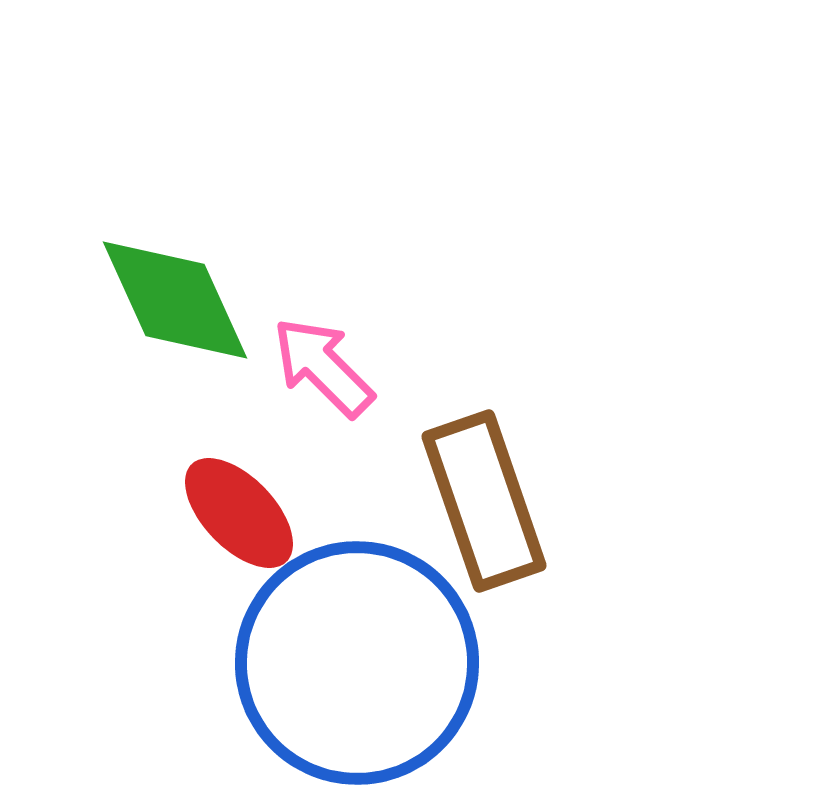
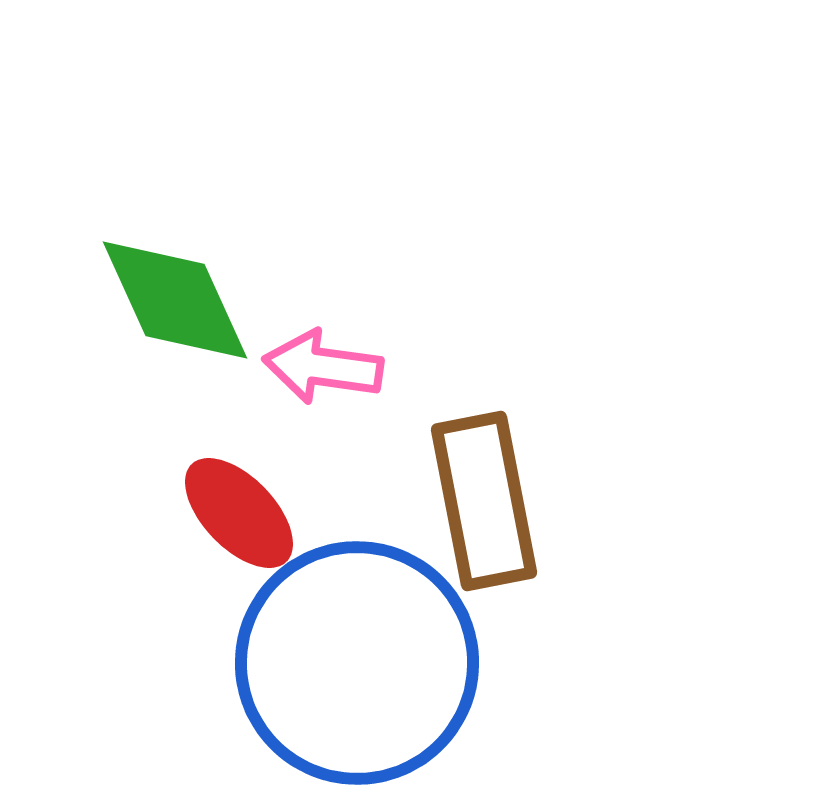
pink arrow: rotated 37 degrees counterclockwise
brown rectangle: rotated 8 degrees clockwise
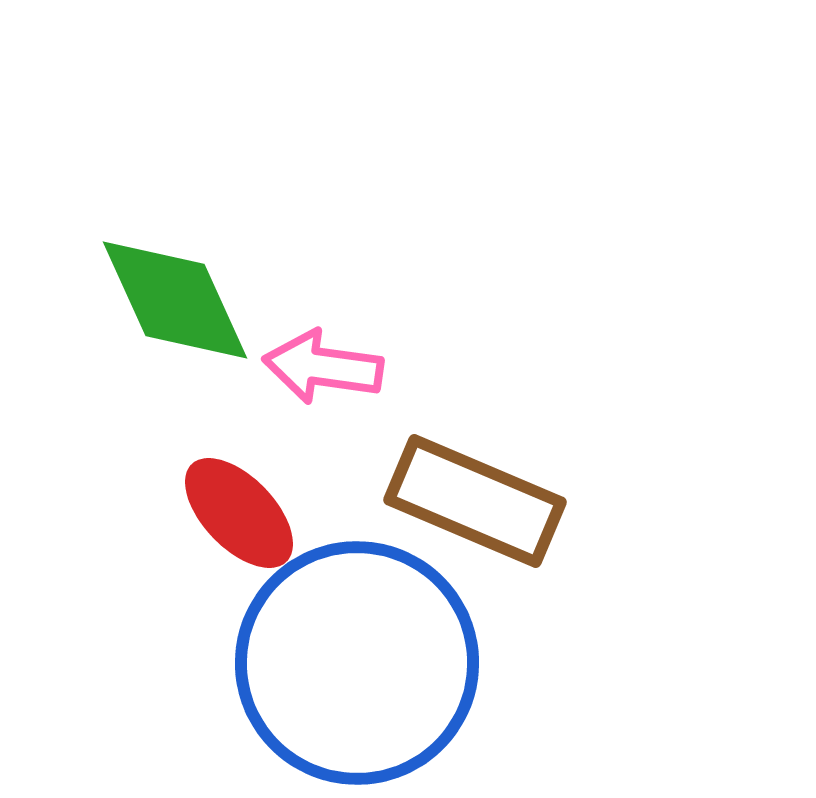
brown rectangle: moved 9 px left; rotated 56 degrees counterclockwise
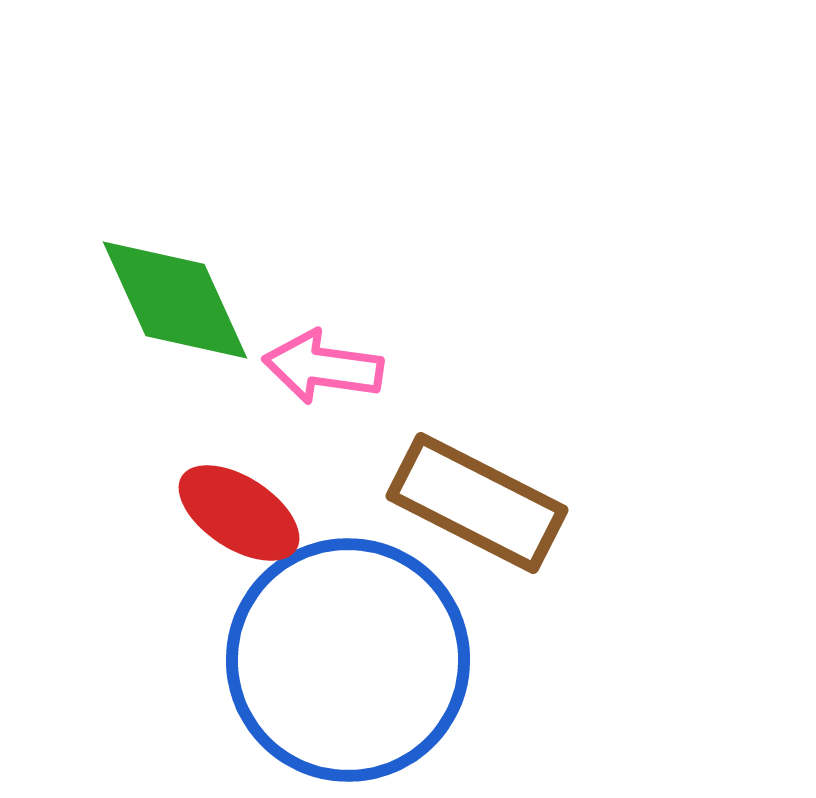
brown rectangle: moved 2 px right, 2 px down; rotated 4 degrees clockwise
red ellipse: rotated 13 degrees counterclockwise
blue circle: moved 9 px left, 3 px up
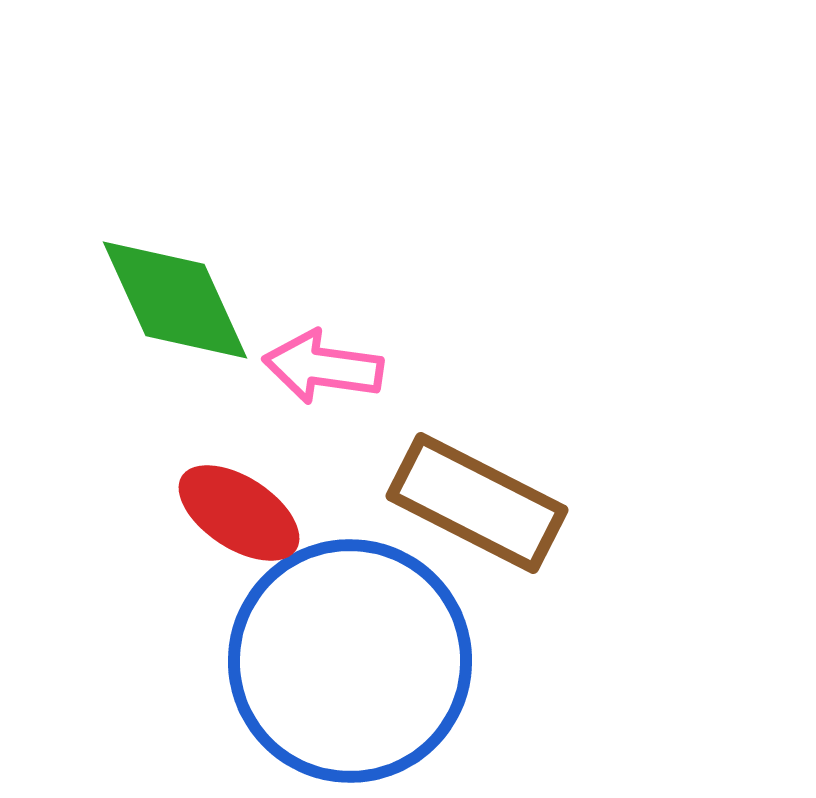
blue circle: moved 2 px right, 1 px down
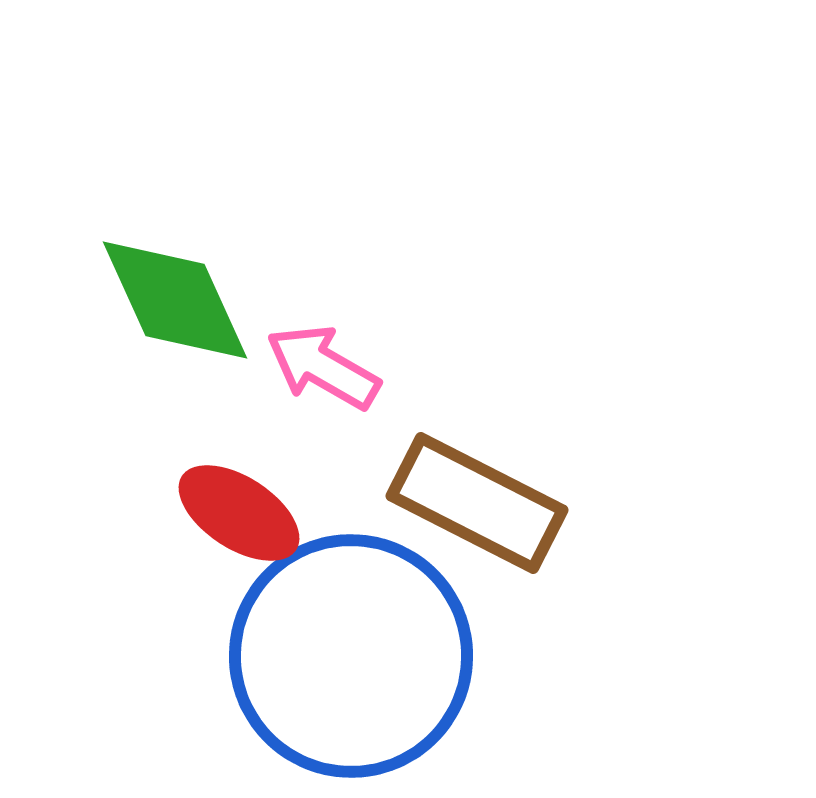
pink arrow: rotated 22 degrees clockwise
blue circle: moved 1 px right, 5 px up
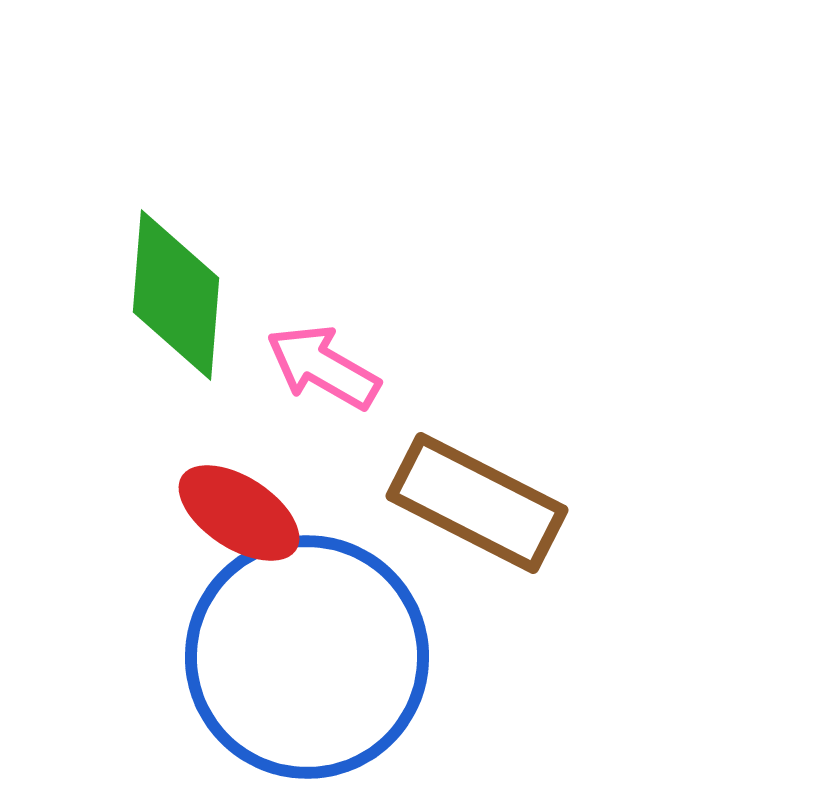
green diamond: moved 1 px right, 5 px up; rotated 29 degrees clockwise
blue circle: moved 44 px left, 1 px down
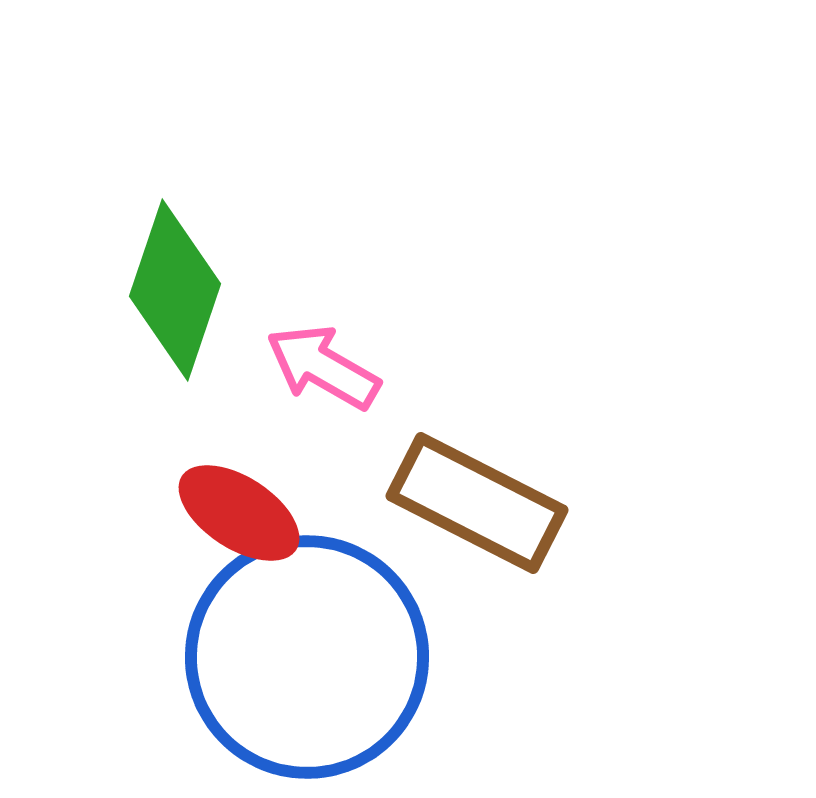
green diamond: moved 1 px left, 5 px up; rotated 14 degrees clockwise
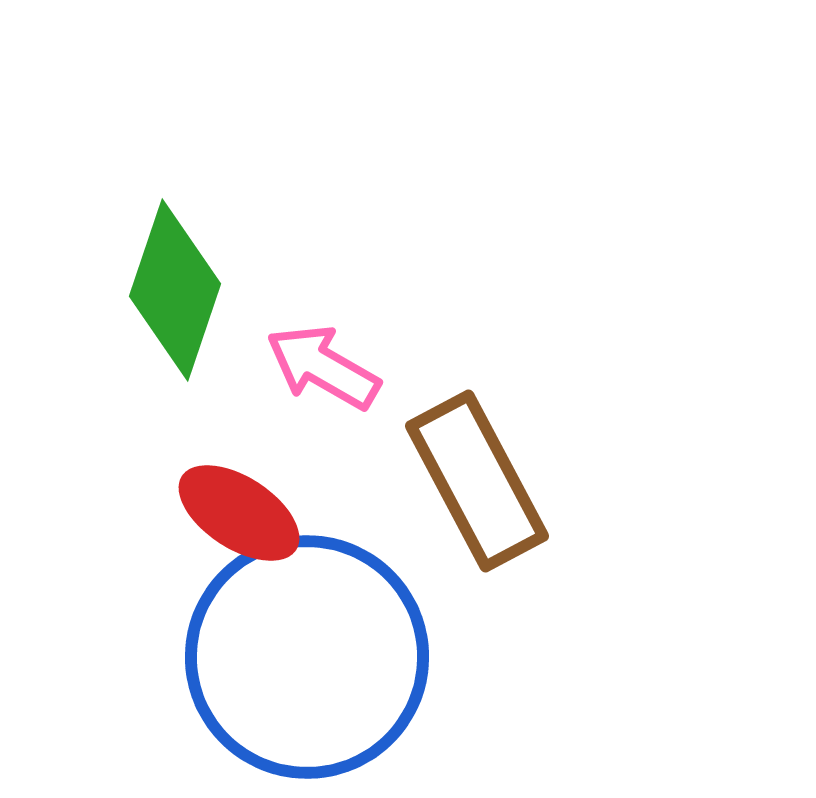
brown rectangle: moved 22 px up; rotated 35 degrees clockwise
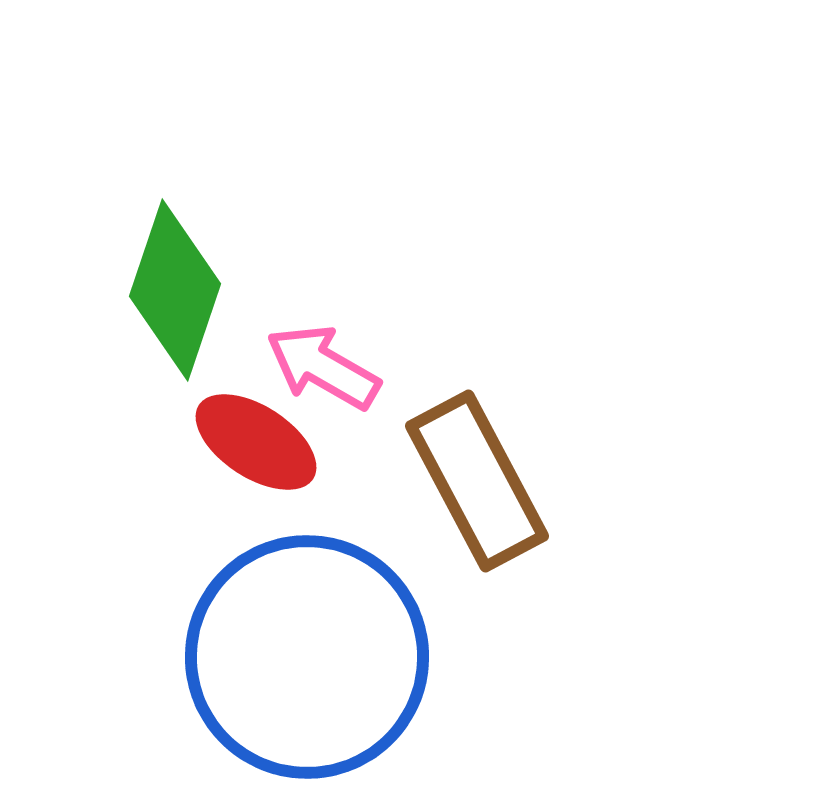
red ellipse: moved 17 px right, 71 px up
